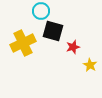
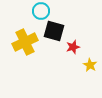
black square: moved 1 px right
yellow cross: moved 2 px right, 1 px up
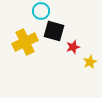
yellow star: moved 3 px up; rotated 16 degrees clockwise
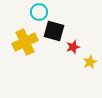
cyan circle: moved 2 px left, 1 px down
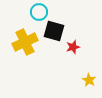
yellow star: moved 1 px left, 18 px down; rotated 16 degrees counterclockwise
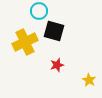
cyan circle: moved 1 px up
red star: moved 16 px left, 18 px down
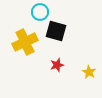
cyan circle: moved 1 px right, 1 px down
black square: moved 2 px right
yellow star: moved 8 px up
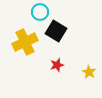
black square: rotated 15 degrees clockwise
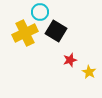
yellow cross: moved 9 px up
red star: moved 13 px right, 5 px up
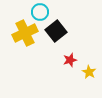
black square: rotated 20 degrees clockwise
